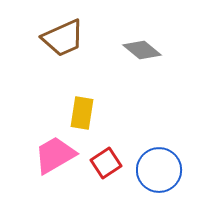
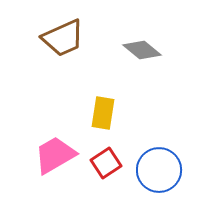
yellow rectangle: moved 21 px right
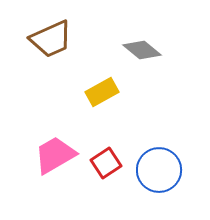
brown trapezoid: moved 12 px left, 1 px down
yellow rectangle: moved 1 px left, 21 px up; rotated 52 degrees clockwise
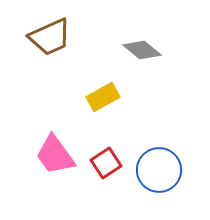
brown trapezoid: moved 1 px left, 2 px up
yellow rectangle: moved 1 px right, 5 px down
pink trapezoid: rotated 96 degrees counterclockwise
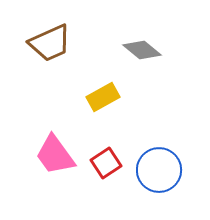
brown trapezoid: moved 6 px down
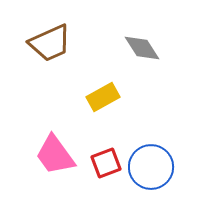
gray diamond: moved 2 px up; rotated 18 degrees clockwise
red square: rotated 12 degrees clockwise
blue circle: moved 8 px left, 3 px up
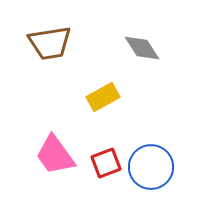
brown trapezoid: rotated 15 degrees clockwise
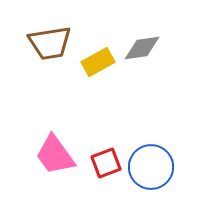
gray diamond: rotated 66 degrees counterclockwise
yellow rectangle: moved 5 px left, 35 px up
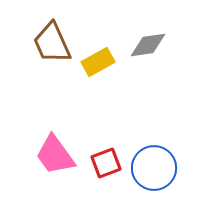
brown trapezoid: moved 2 px right; rotated 75 degrees clockwise
gray diamond: moved 6 px right, 3 px up
blue circle: moved 3 px right, 1 px down
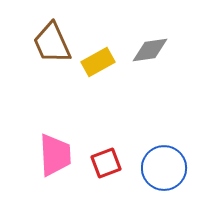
gray diamond: moved 2 px right, 5 px down
pink trapezoid: rotated 147 degrees counterclockwise
blue circle: moved 10 px right
